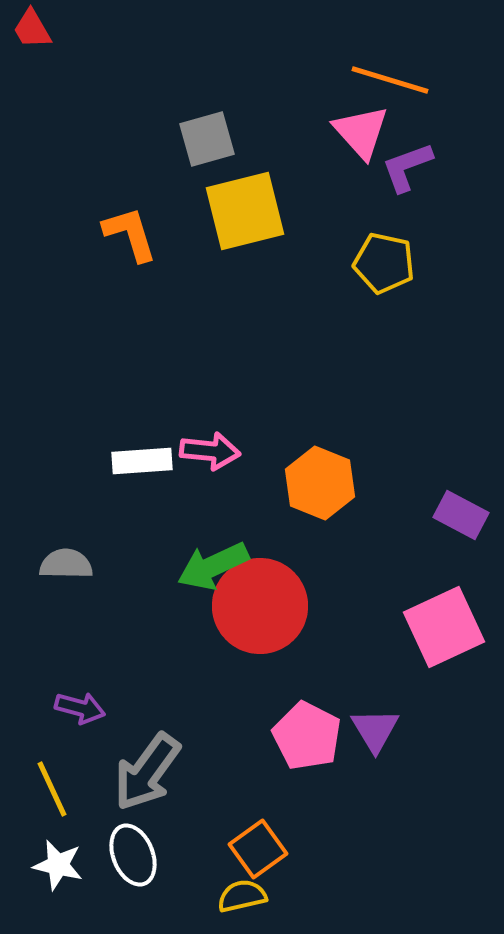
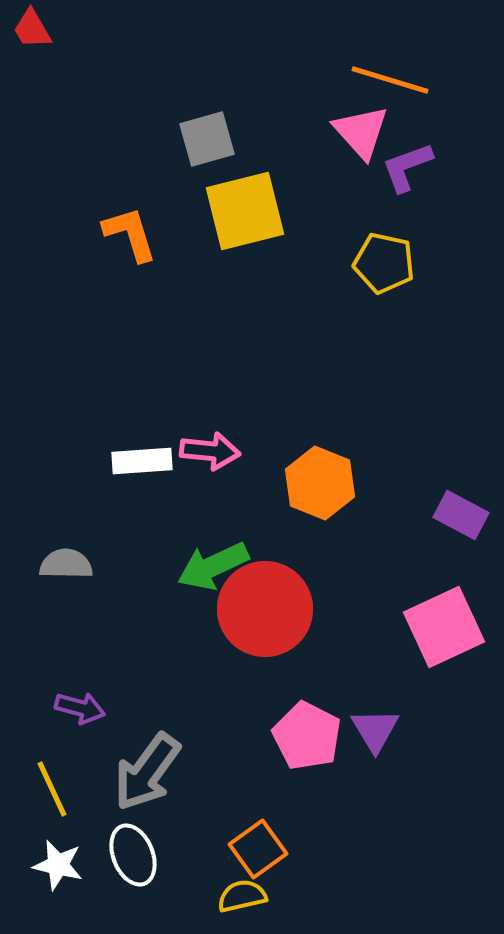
red circle: moved 5 px right, 3 px down
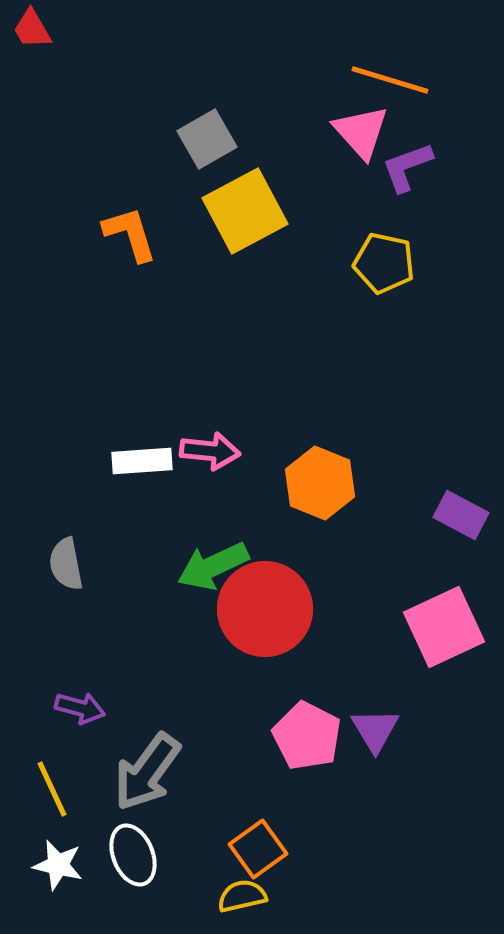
gray square: rotated 14 degrees counterclockwise
yellow square: rotated 14 degrees counterclockwise
gray semicircle: rotated 102 degrees counterclockwise
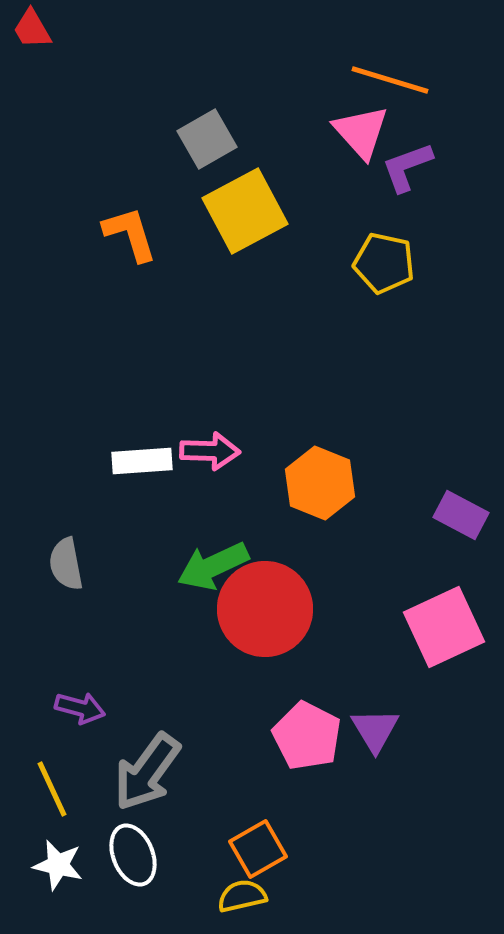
pink arrow: rotated 4 degrees counterclockwise
orange square: rotated 6 degrees clockwise
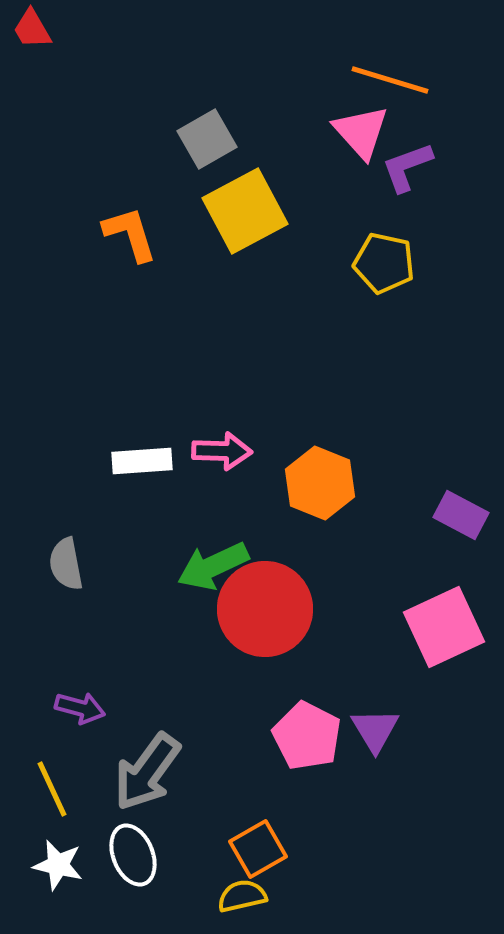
pink arrow: moved 12 px right
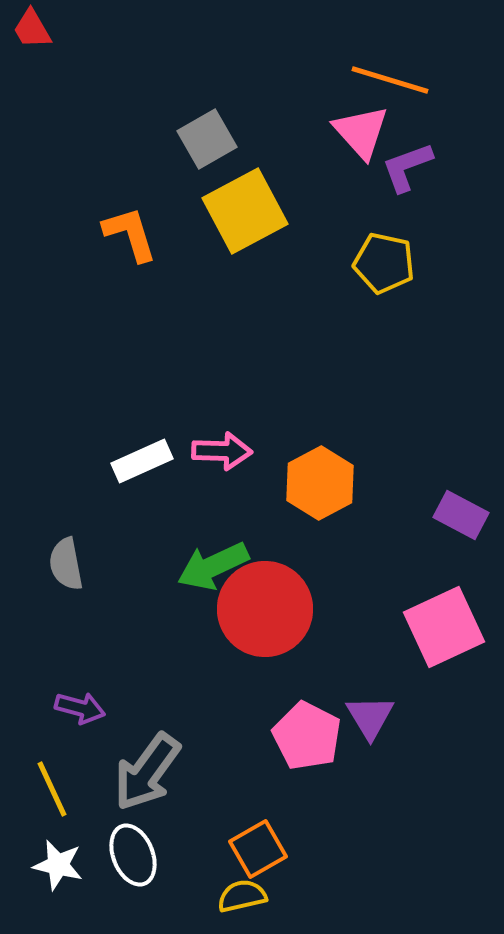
white rectangle: rotated 20 degrees counterclockwise
orange hexagon: rotated 10 degrees clockwise
purple triangle: moved 5 px left, 13 px up
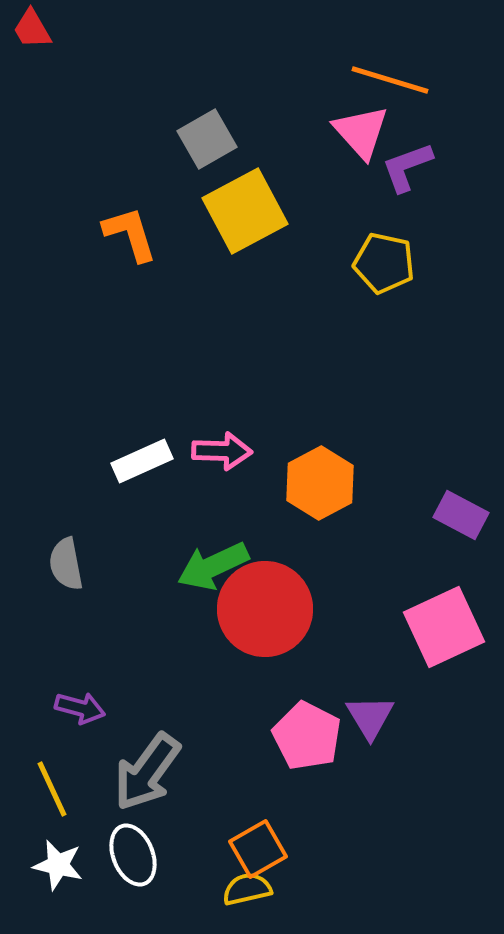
yellow semicircle: moved 5 px right, 7 px up
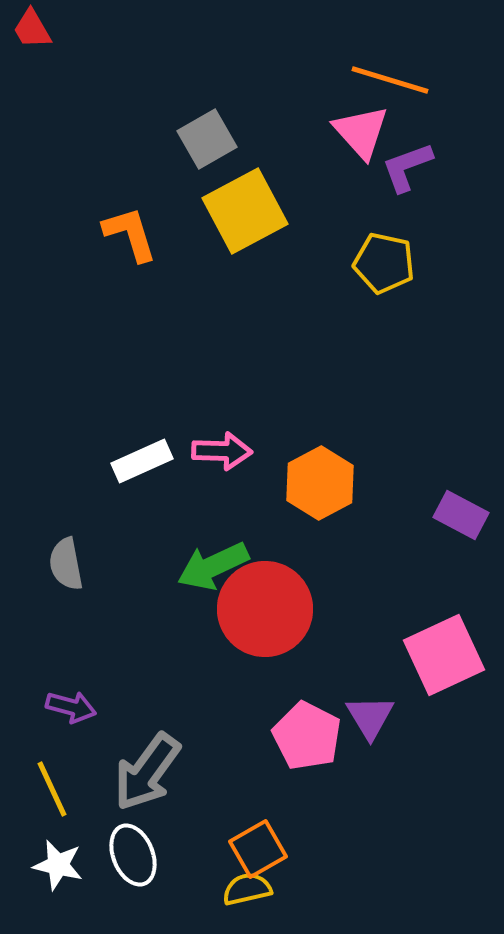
pink square: moved 28 px down
purple arrow: moved 9 px left, 1 px up
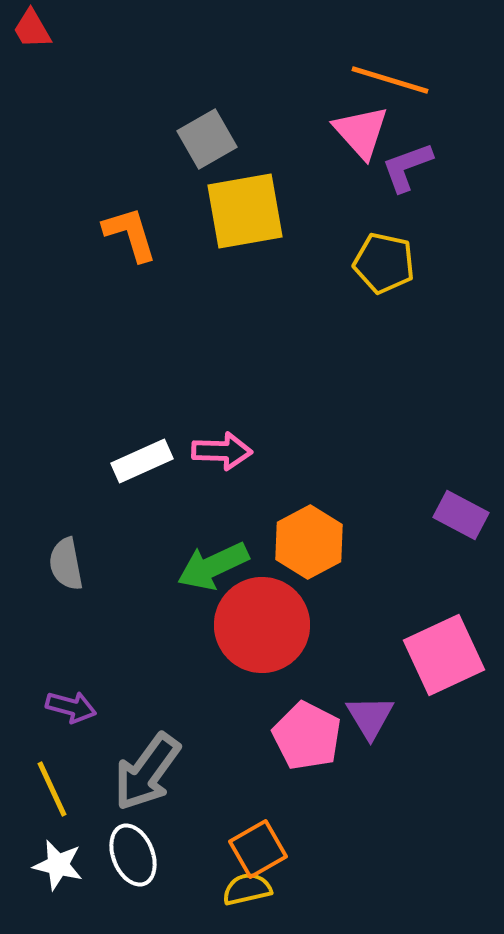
yellow square: rotated 18 degrees clockwise
orange hexagon: moved 11 px left, 59 px down
red circle: moved 3 px left, 16 px down
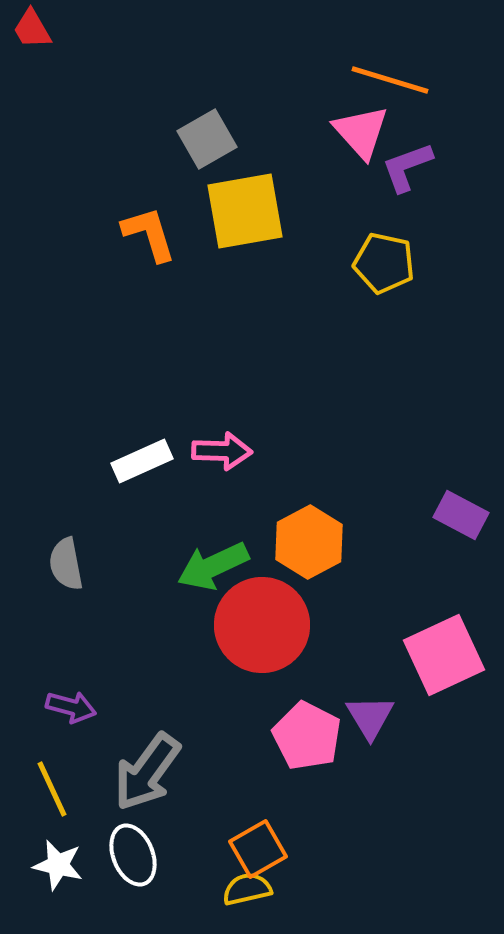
orange L-shape: moved 19 px right
